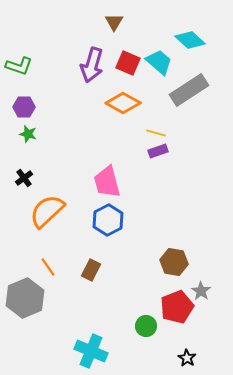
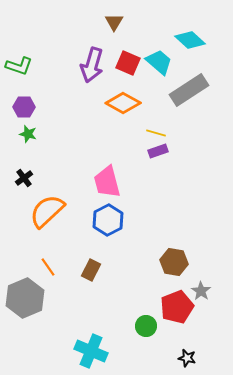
black star: rotated 18 degrees counterclockwise
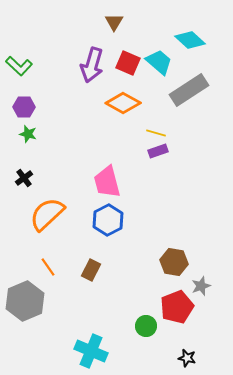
green L-shape: rotated 24 degrees clockwise
orange semicircle: moved 3 px down
gray star: moved 5 px up; rotated 18 degrees clockwise
gray hexagon: moved 3 px down
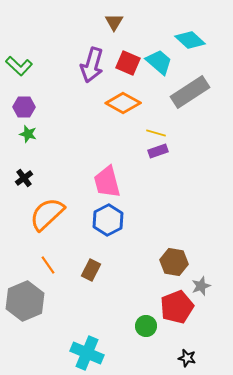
gray rectangle: moved 1 px right, 2 px down
orange line: moved 2 px up
cyan cross: moved 4 px left, 2 px down
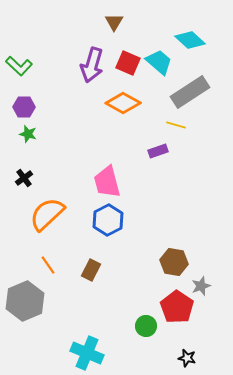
yellow line: moved 20 px right, 8 px up
red pentagon: rotated 16 degrees counterclockwise
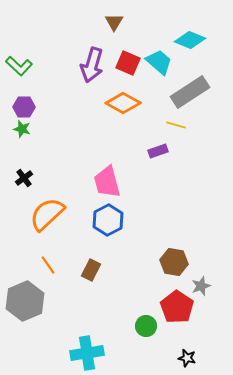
cyan diamond: rotated 20 degrees counterclockwise
green star: moved 6 px left, 5 px up
cyan cross: rotated 32 degrees counterclockwise
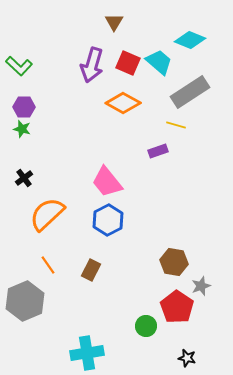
pink trapezoid: rotated 24 degrees counterclockwise
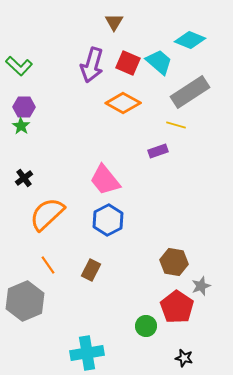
green star: moved 1 px left, 3 px up; rotated 18 degrees clockwise
pink trapezoid: moved 2 px left, 2 px up
black star: moved 3 px left
